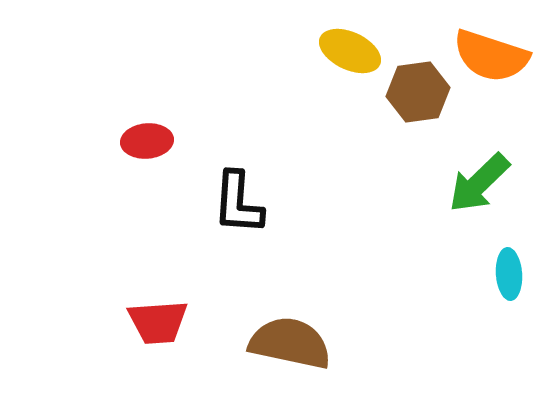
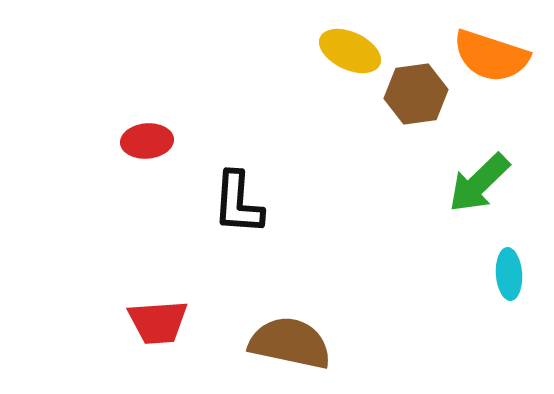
brown hexagon: moved 2 px left, 2 px down
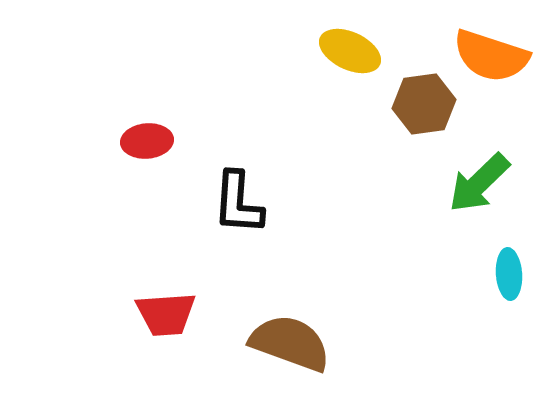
brown hexagon: moved 8 px right, 10 px down
red trapezoid: moved 8 px right, 8 px up
brown semicircle: rotated 8 degrees clockwise
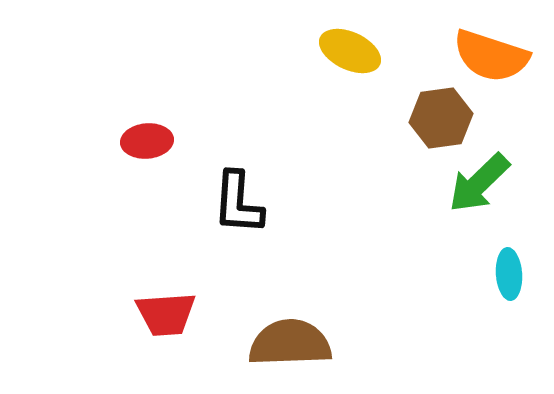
brown hexagon: moved 17 px right, 14 px down
brown semicircle: rotated 22 degrees counterclockwise
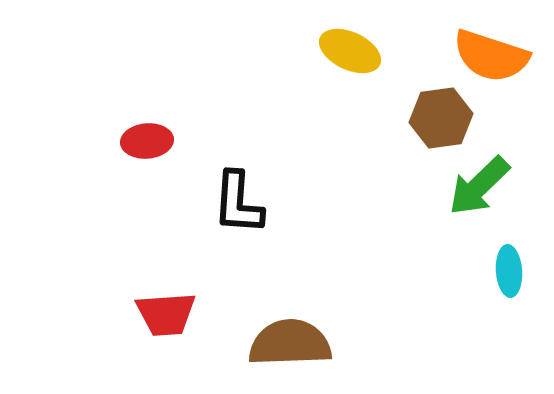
green arrow: moved 3 px down
cyan ellipse: moved 3 px up
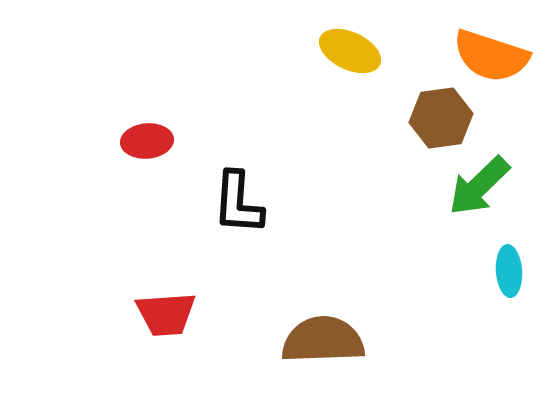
brown semicircle: moved 33 px right, 3 px up
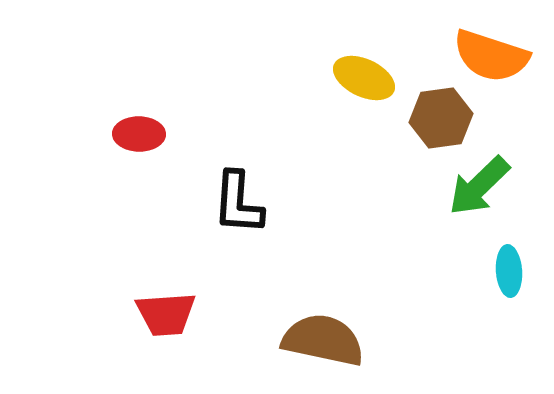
yellow ellipse: moved 14 px right, 27 px down
red ellipse: moved 8 px left, 7 px up; rotated 6 degrees clockwise
brown semicircle: rotated 14 degrees clockwise
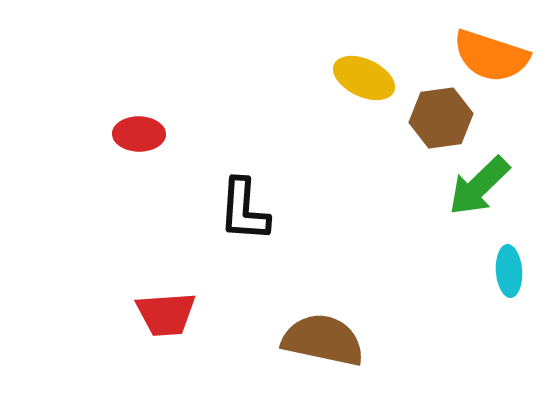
black L-shape: moved 6 px right, 7 px down
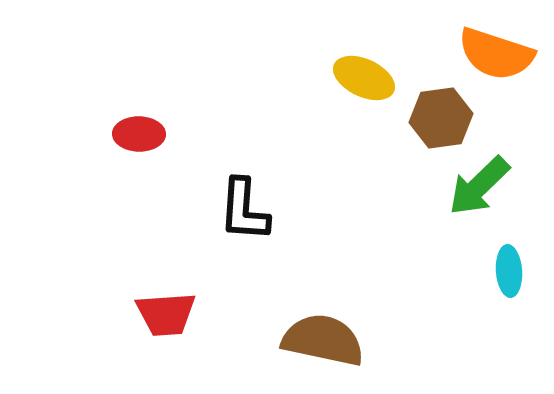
orange semicircle: moved 5 px right, 2 px up
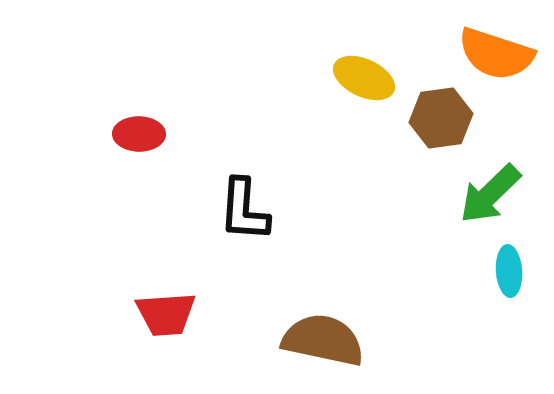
green arrow: moved 11 px right, 8 px down
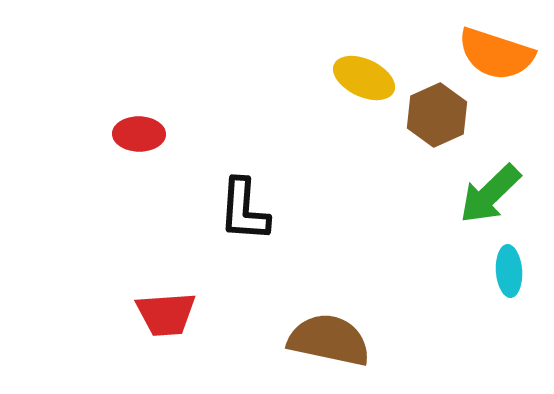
brown hexagon: moved 4 px left, 3 px up; rotated 16 degrees counterclockwise
brown semicircle: moved 6 px right
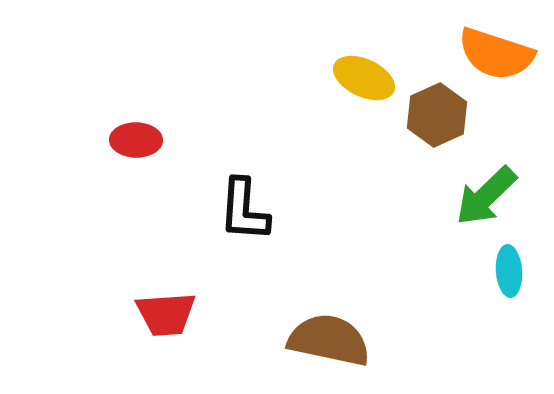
red ellipse: moved 3 px left, 6 px down
green arrow: moved 4 px left, 2 px down
